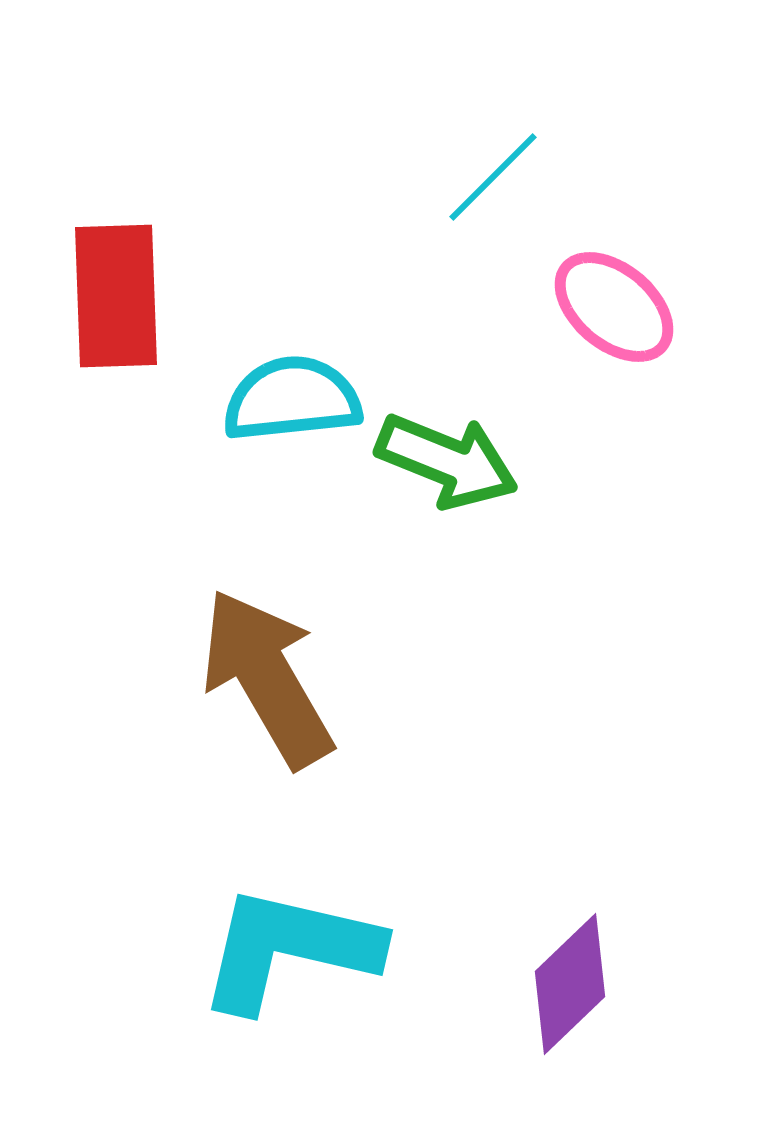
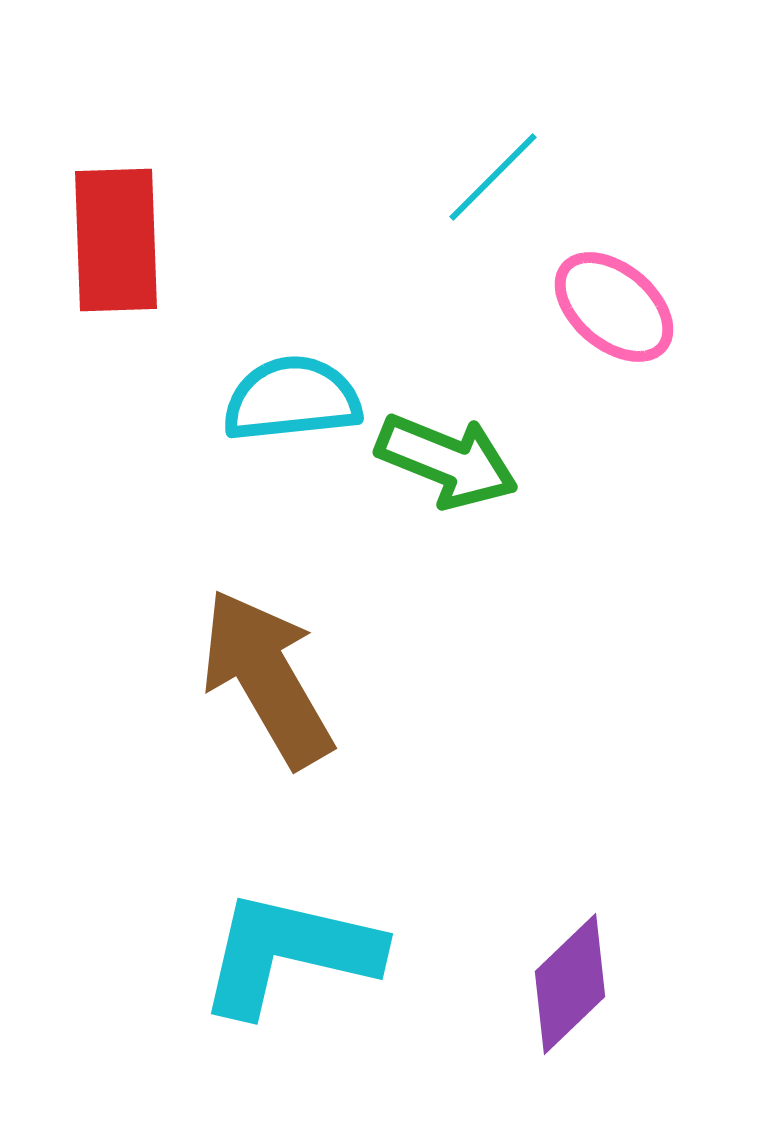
red rectangle: moved 56 px up
cyan L-shape: moved 4 px down
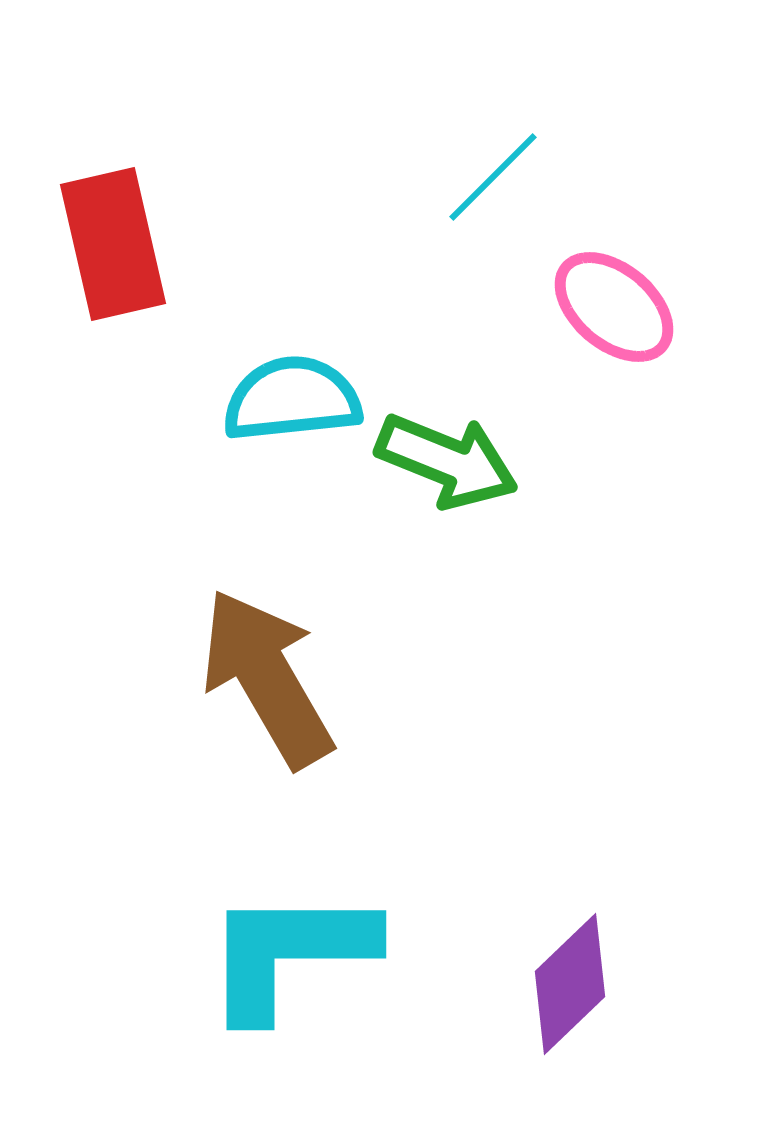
red rectangle: moved 3 px left, 4 px down; rotated 11 degrees counterclockwise
cyan L-shape: rotated 13 degrees counterclockwise
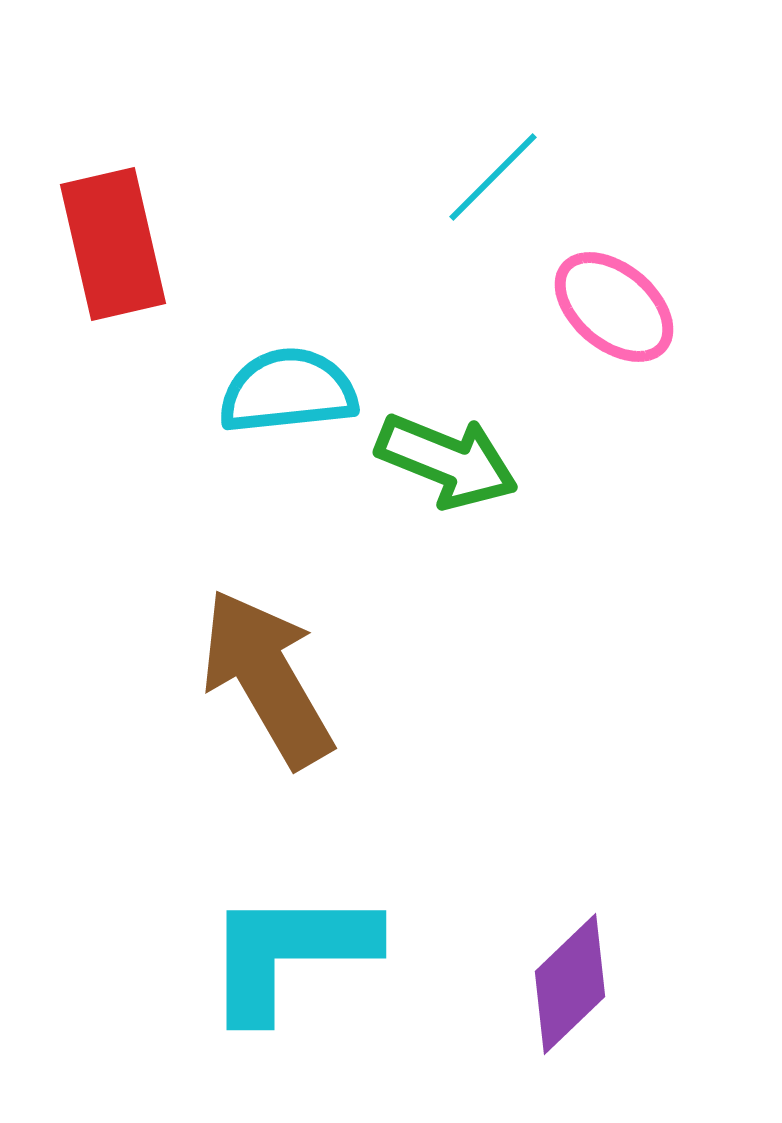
cyan semicircle: moved 4 px left, 8 px up
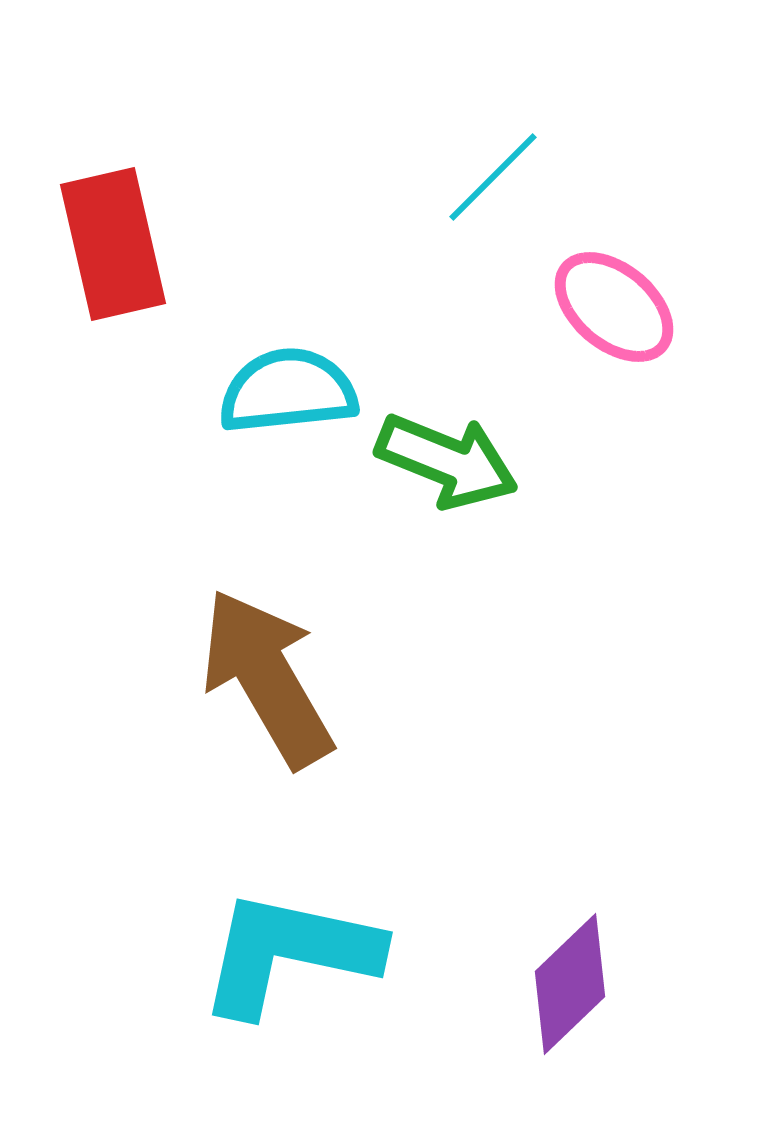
cyan L-shape: rotated 12 degrees clockwise
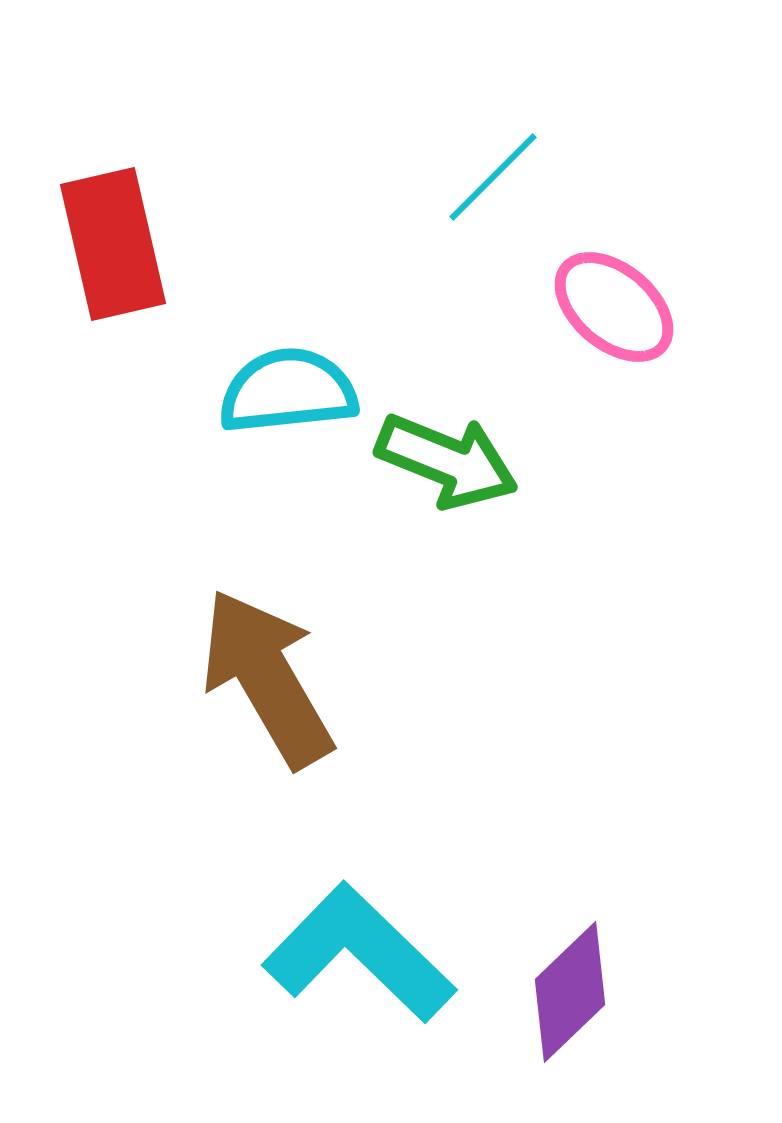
cyan L-shape: moved 70 px right; rotated 32 degrees clockwise
purple diamond: moved 8 px down
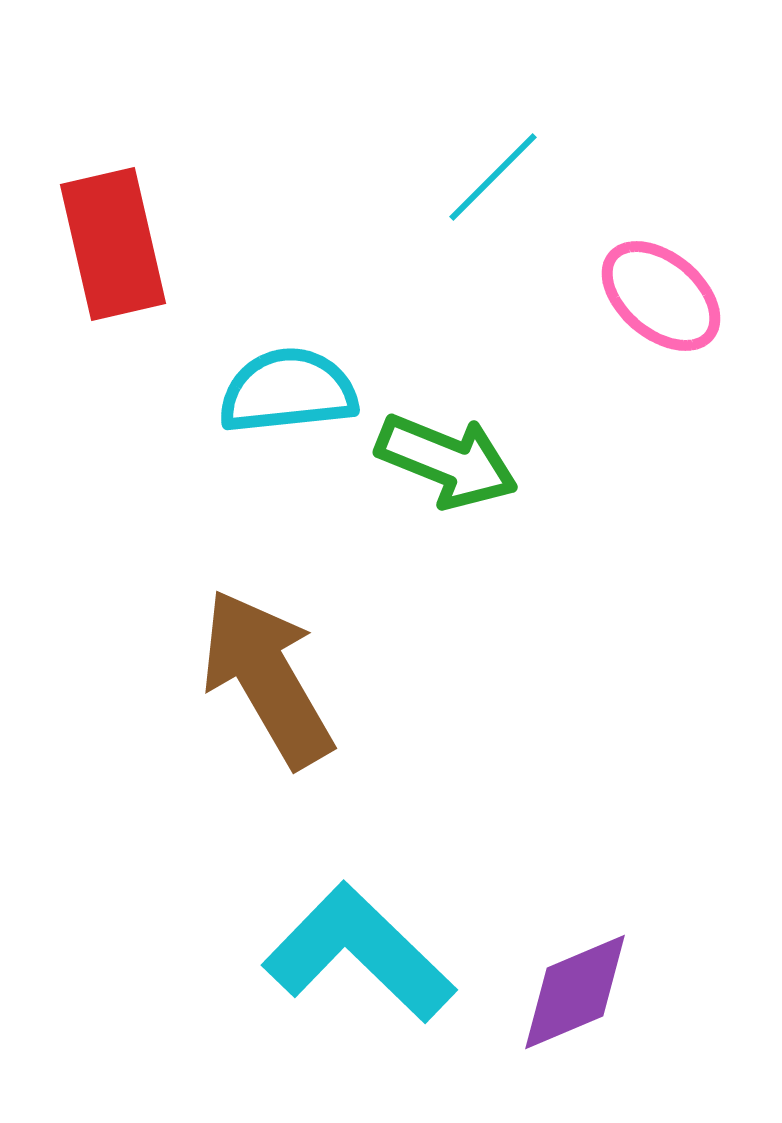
pink ellipse: moved 47 px right, 11 px up
purple diamond: moved 5 px right; rotated 21 degrees clockwise
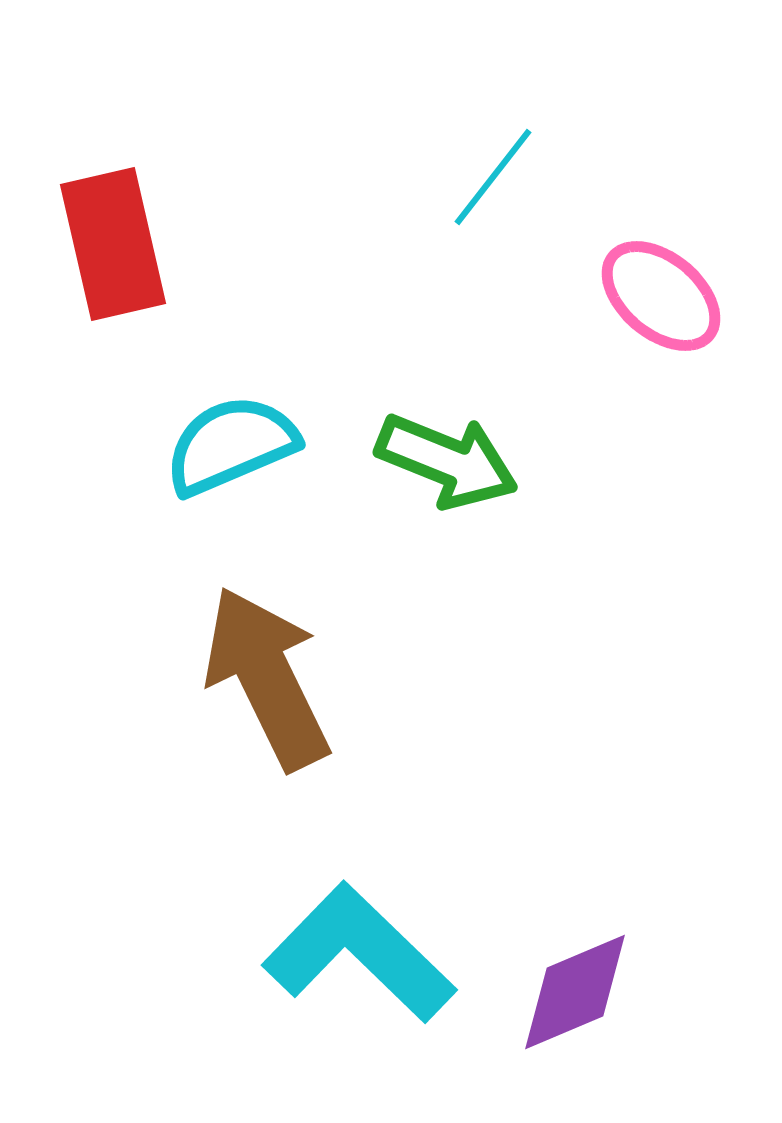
cyan line: rotated 7 degrees counterclockwise
cyan semicircle: moved 57 px left, 54 px down; rotated 17 degrees counterclockwise
brown arrow: rotated 4 degrees clockwise
